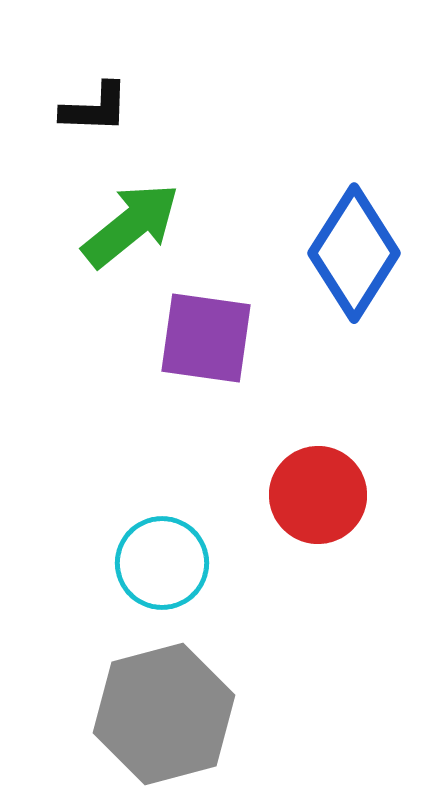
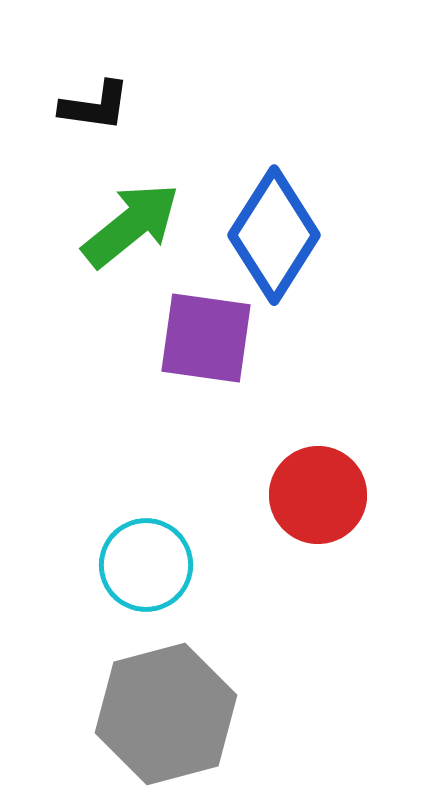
black L-shape: moved 2 px up; rotated 6 degrees clockwise
blue diamond: moved 80 px left, 18 px up
cyan circle: moved 16 px left, 2 px down
gray hexagon: moved 2 px right
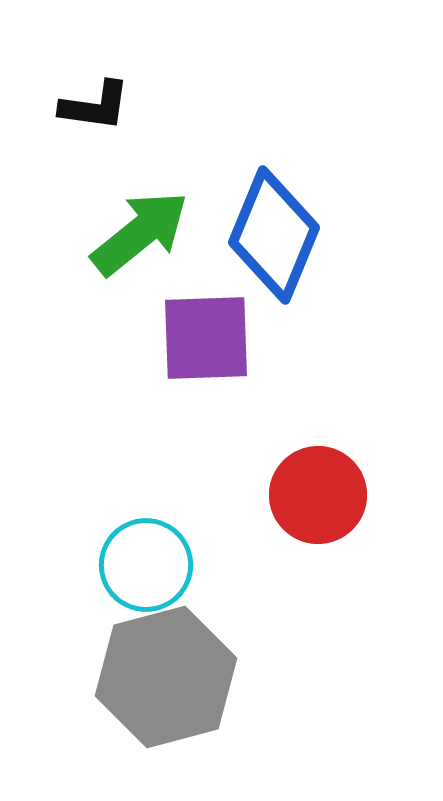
green arrow: moved 9 px right, 8 px down
blue diamond: rotated 10 degrees counterclockwise
purple square: rotated 10 degrees counterclockwise
gray hexagon: moved 37 px up
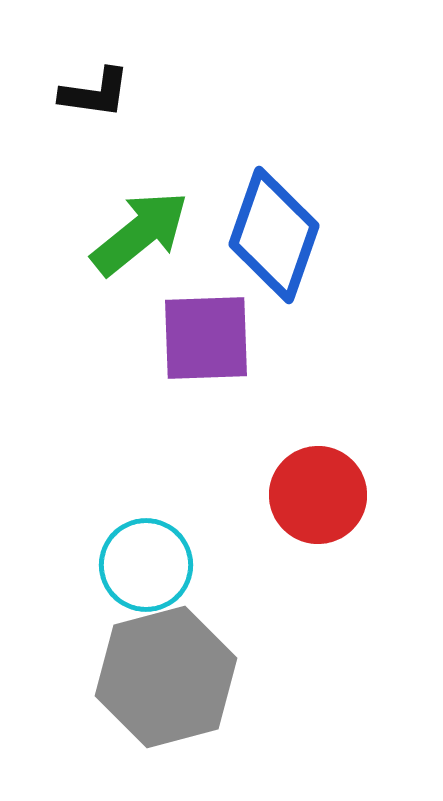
black L-shape: moved 13 px up
blue diamond: rotated 3 degrees counterclockwise
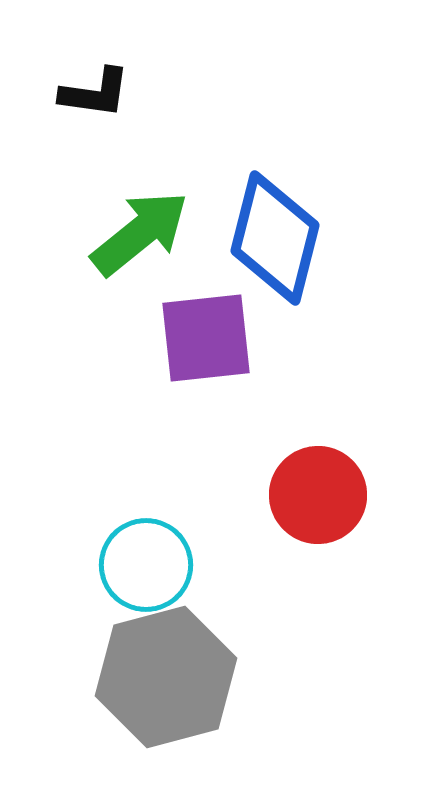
blue diamond: moved 1 px right, 3 px down; rotated 5 degrees counterclockwise
purple square: rotated 4 degrees counterclockwise
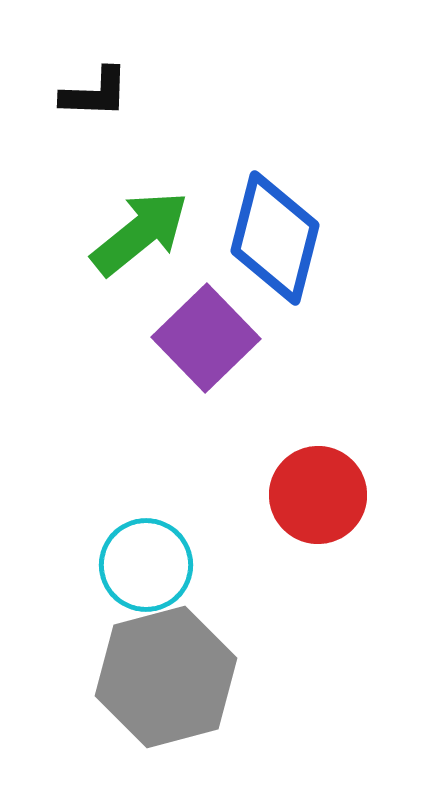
black L-shape: rotated 6 degrees counterclockwise
purple square: rotated 38 degrees counterclockwise
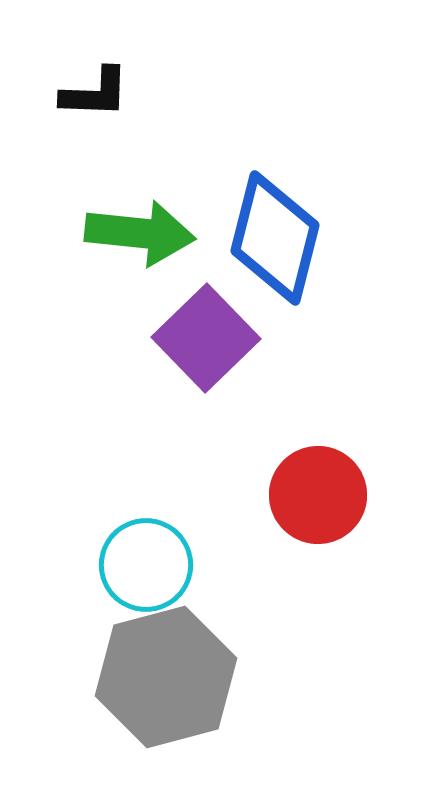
green arrow: rotated 45 degrees clockwise
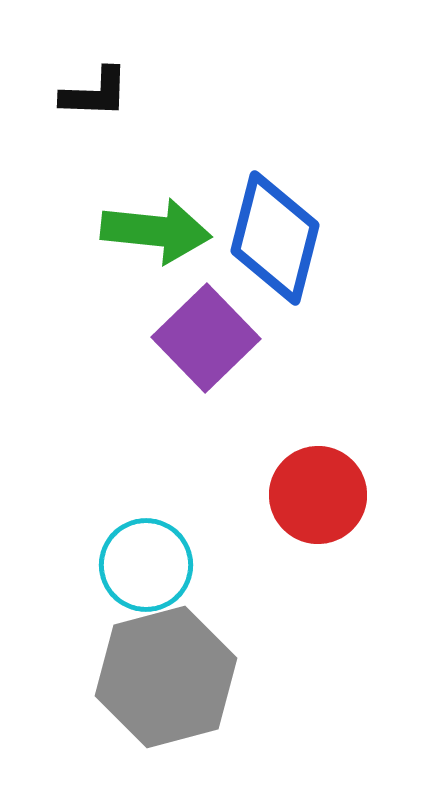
green arrow: moved 16 px right, 2 px up
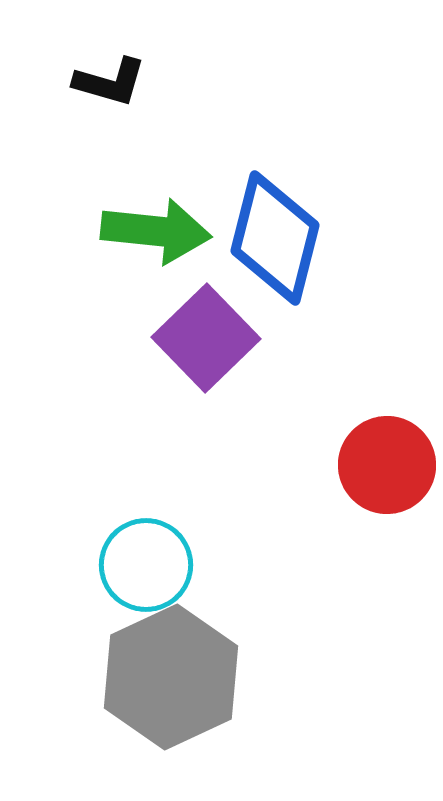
black L-shape: moved 15 px right, 11 px up; rotated 14 degrees clockwise
red circle: moved 69 px right, 30 px up
gray hexagon: moved 5 px right; rotated 10 degrees counterclockwise
